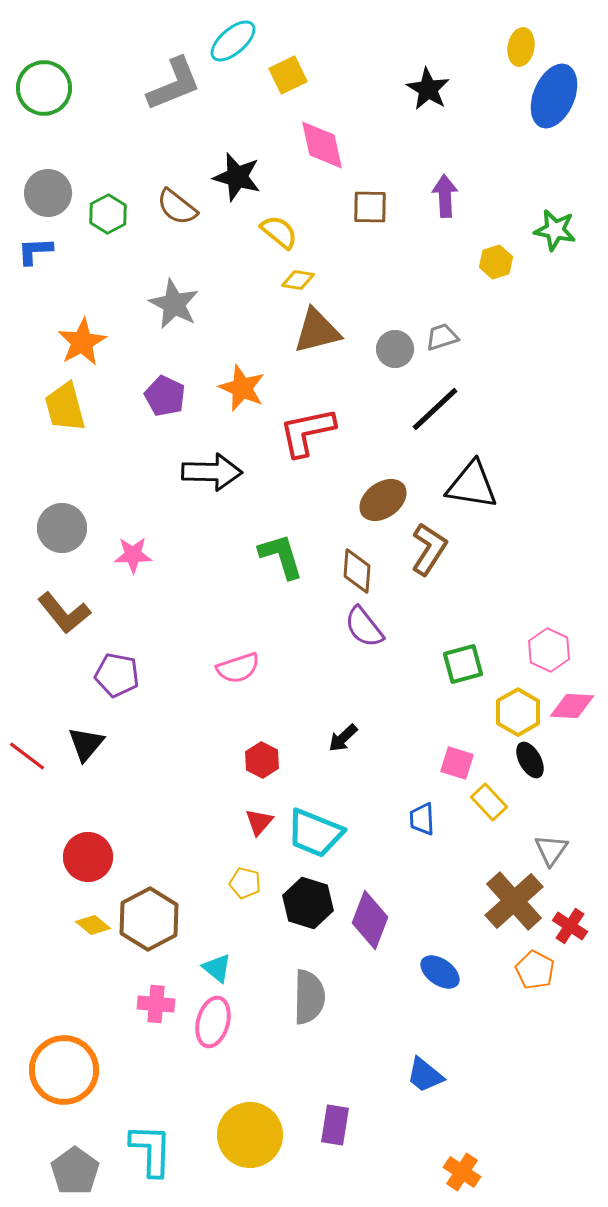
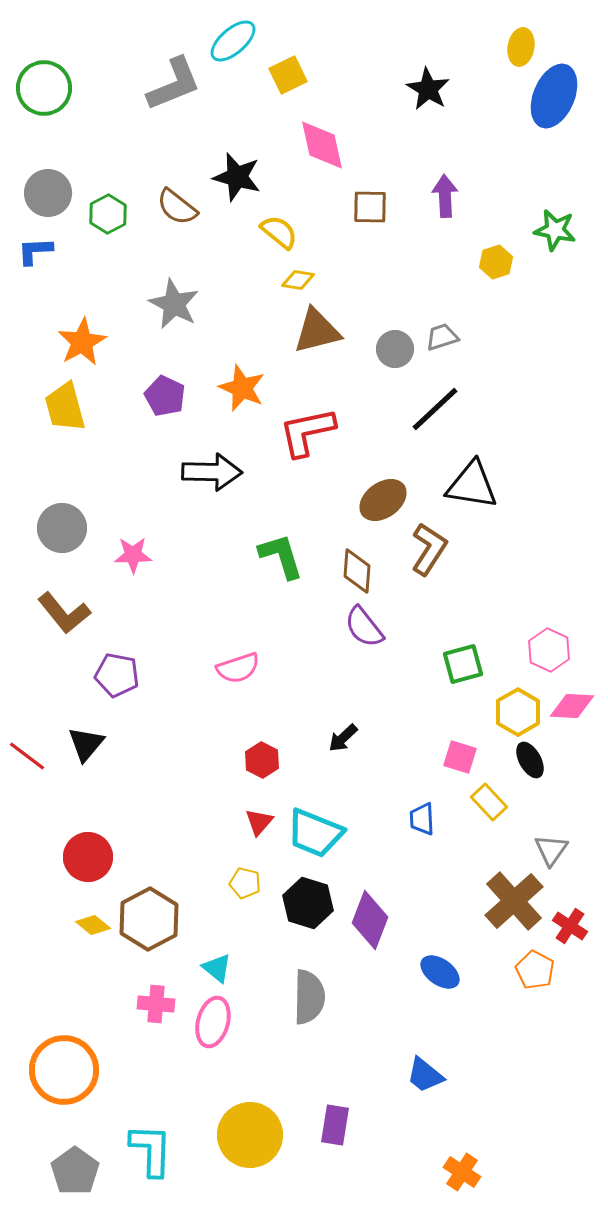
pink square at (457, 763): moved 3 px right, 6 px up
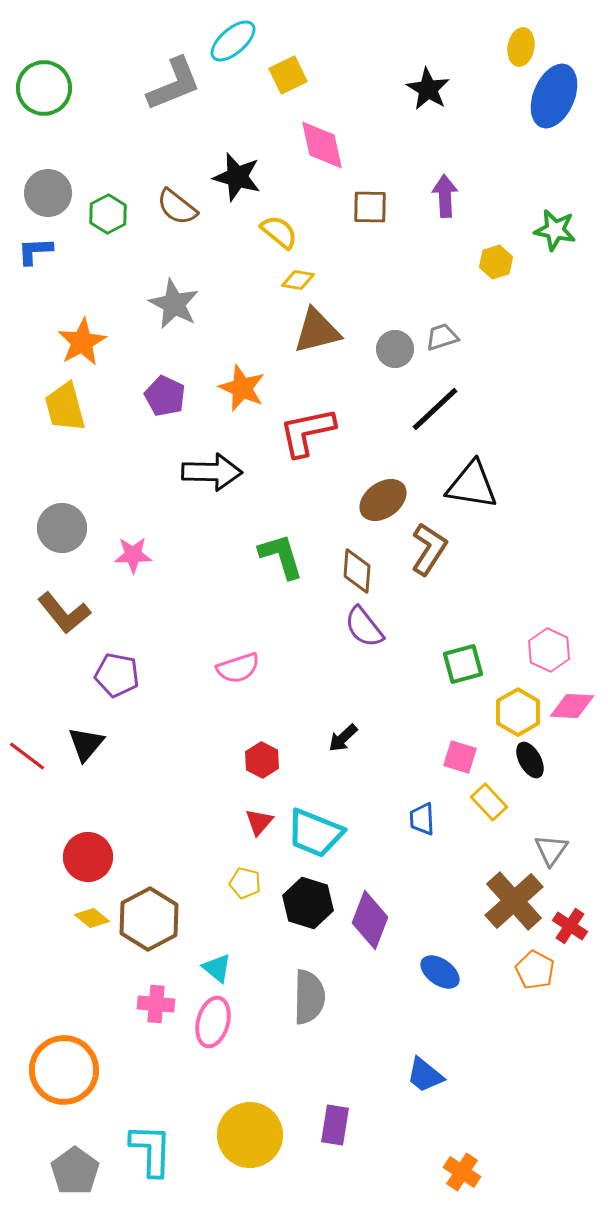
yellow diamond at (93, 925): moved 1 px left, 7 px up
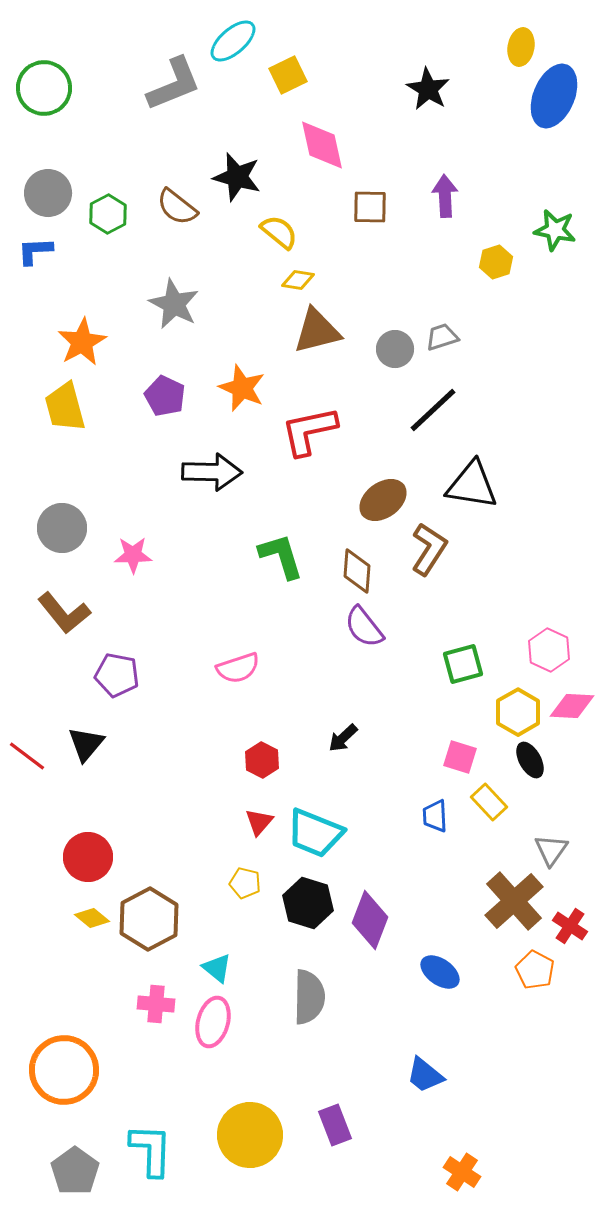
black line at (435, 409): moved 2 px left, 1 px down
red L-shape at (307, 432): moved 2 px right, 1 px up
blue trapezoid at (422, 819): moved 13 px right, 3 px up
purple rectangle at (335, 1125): rotated 30 degrees counterclockwise
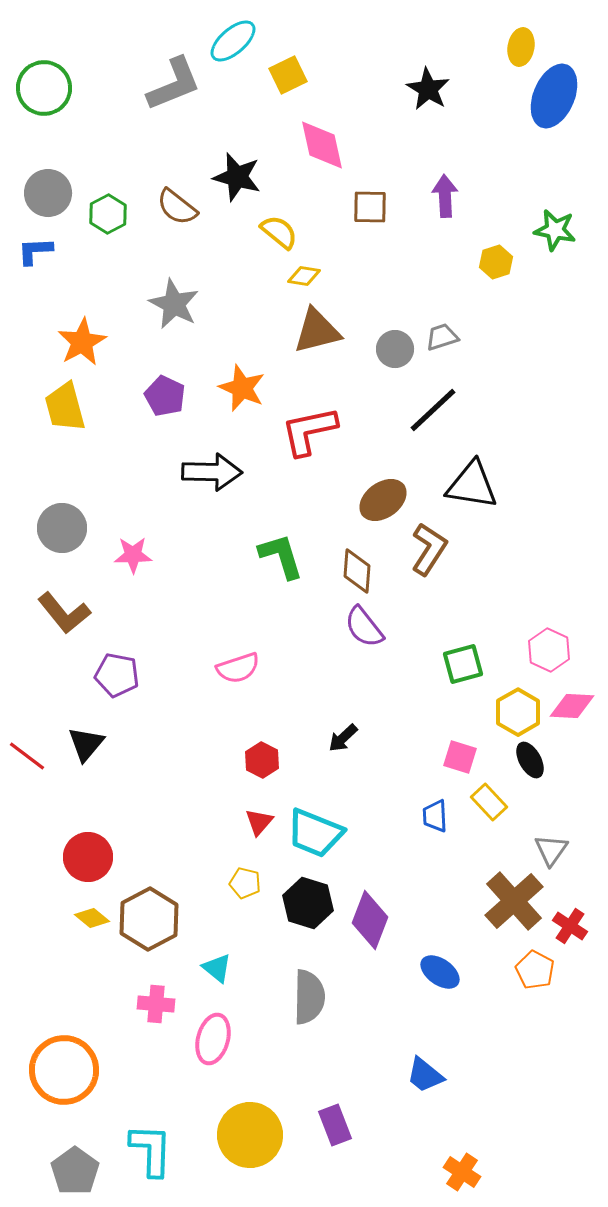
yellow diamond at (298, 280): moved 6 px right, 4 px up
pink ellipse at (213, 1022): moved 17 px down
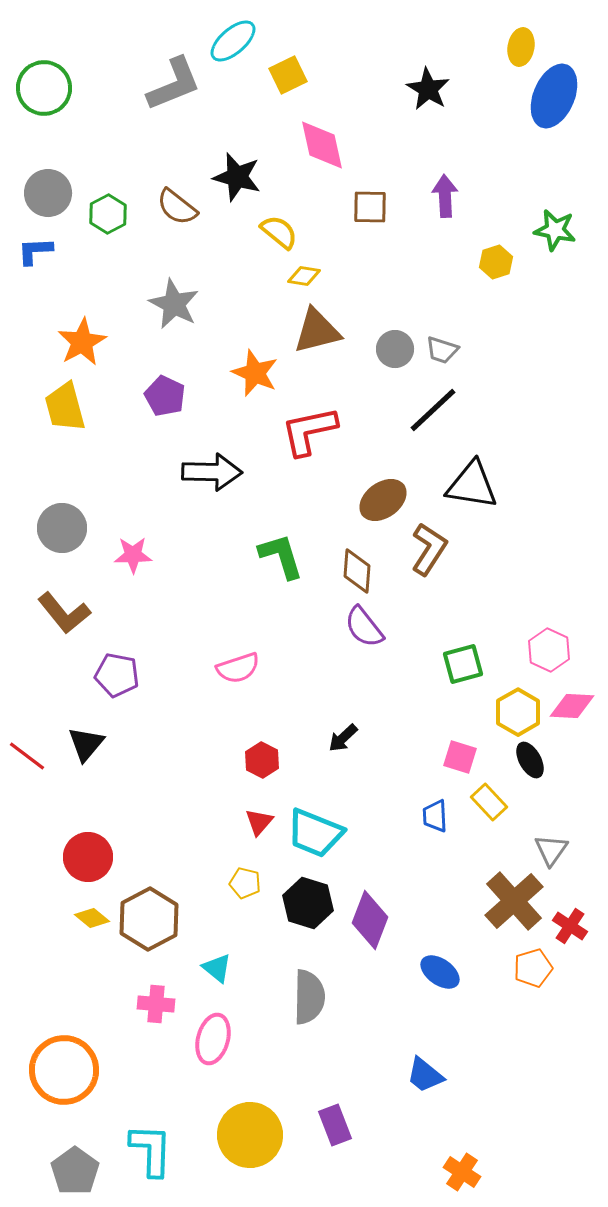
gray trapezoid at (442, 337): moved 13 px down; rotated 144 degrees counterclockwise
orange star at (242, 388): moved 13 px right, 15 px up
orange pentagon at (535, 970): moved 2 px left, 2 px up; rotated 27 degrees clockwise
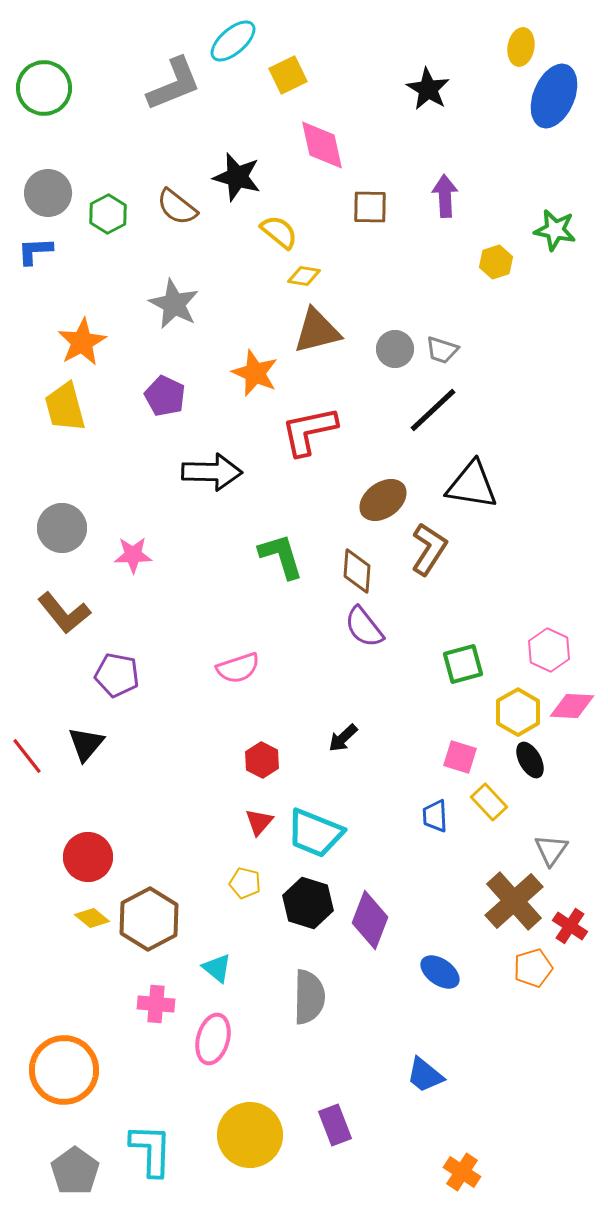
red line at (27, 756): rotated 15 degrees clockwise
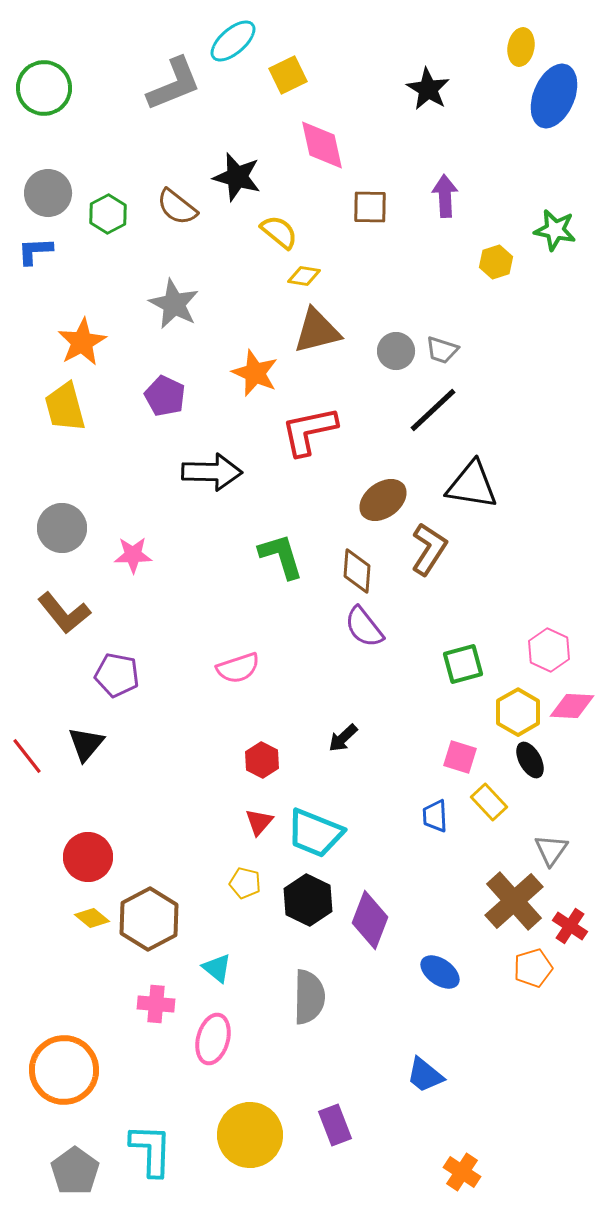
gray circle at (395, 349): moved 1 px right, 2 px down
black hexagon at (308, 903): moved 3 px up; rotated 9 degrees clockwise
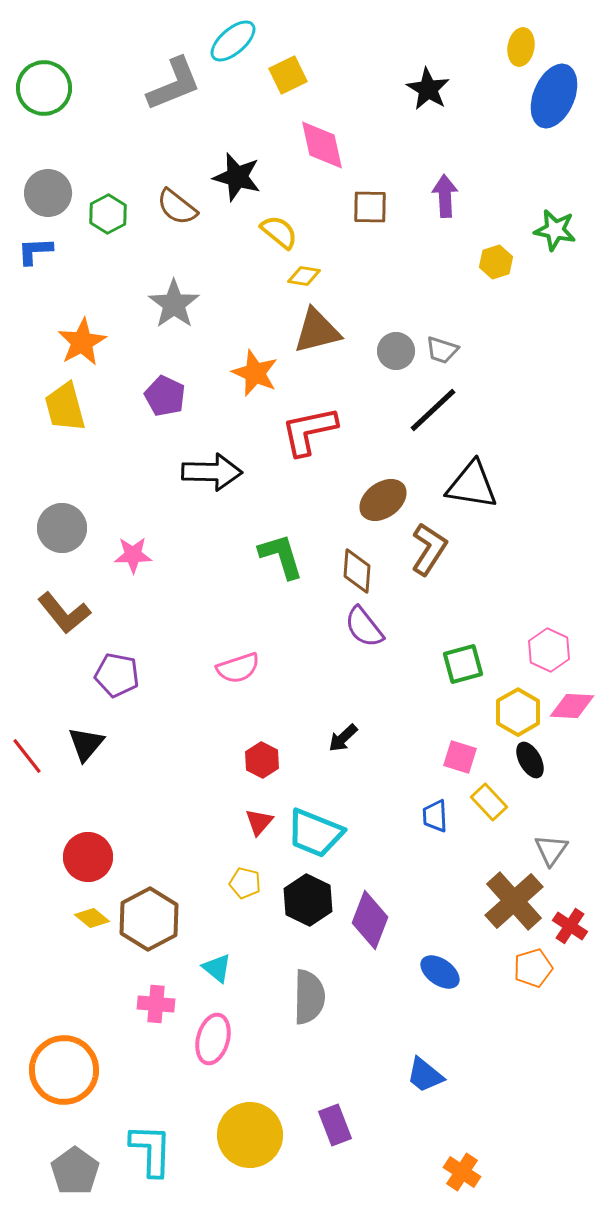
gray star at (174, 304): rotated 9 degrees clockwise
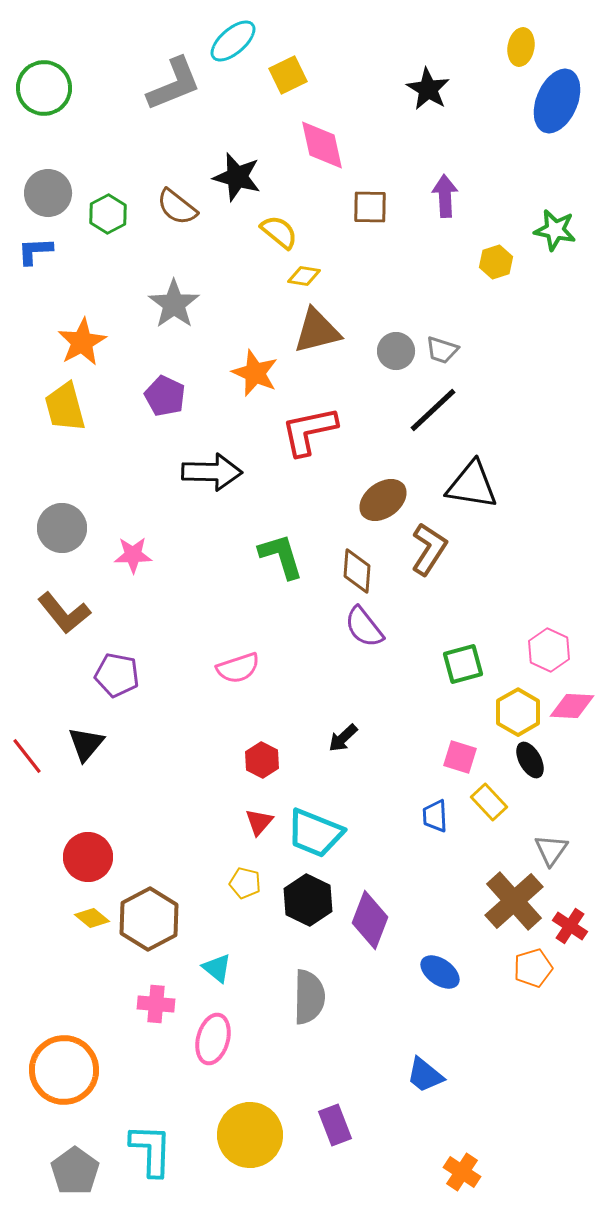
blue ellipse at (554, 96): moved 3 px right, 5 px down
